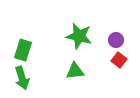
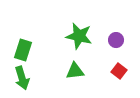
red square: moved 11 px down
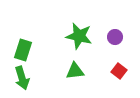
purple circle: moved 1 px left, 3 px up
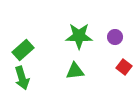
green star: rotated 12 degrees counterclockwise
green rectangle: rotated 30 degrees clockwise
red square: moved 5 px right, 4 px up
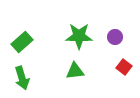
green rectangle: moved 1 px left, 8 px up
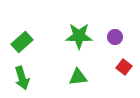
green triangle: moved 3 px right, 6 px down
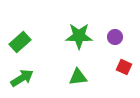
green rectangle: moved 2 px left
red square: rotated 14 degrees counterclockwise
green arrow: rotated 105 degrees counterclockwise
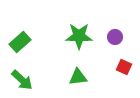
green arrow: moved 2 px down; rotated 75 degrees clockwise
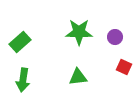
green star: moved 4 px up
green arrow: moved 1 px right; rotated 55 degrees clockwise
